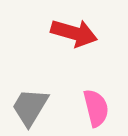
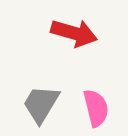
gray trapezoid: moved 11 px right, 3 px up
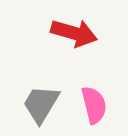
pink semicircle: moved 2 px left, 3 px up
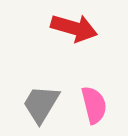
red arrow: moved 5 px up
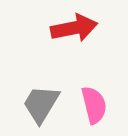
red arrow: rotated 27 degrees counterclockwise
